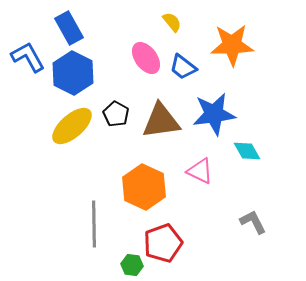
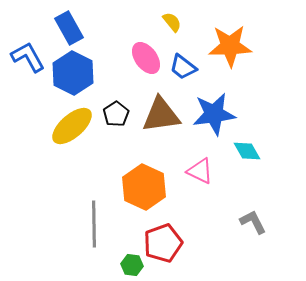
orange star: moved 2 px left, 1 px down
black pentagon: rotated 10 degrees clockwise
brown triangle: moved 6 px up
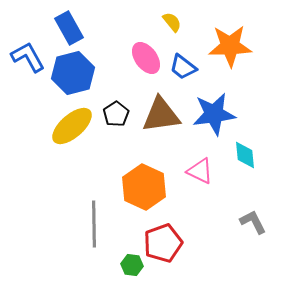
blue hexagon: rotated 18 degrees clockwise
cyan diamond: moved 2 px left, 4 px down; rotated 24 degrees clockwise
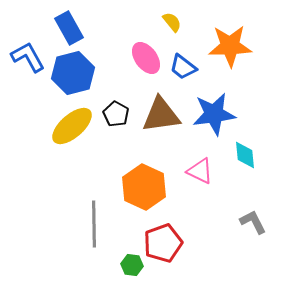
black pentagon: rotated 10 degrees counterclockwise
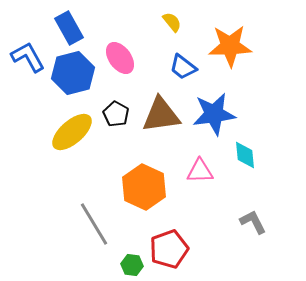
pink ellipse: moved 26 px left
yellow ellipse: moved 6 px down
pink triangle: rotated 28 degrees counterclockwise
gray line: rotated 30 degrees counterclockwise
red pentagon: moved 6 px right, 6 px down
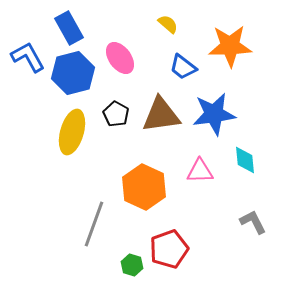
yellow semicircle: moved 4 px left, 2 px down; rotated 10 degrees counterclockwise
yellow ellipse: rotated 33 degrees counterclockwise
cyan diamond: moved 5 px down
gray line: rotated 51 degrees clockwise
green hexagon: rotated 10 degrees clockwise
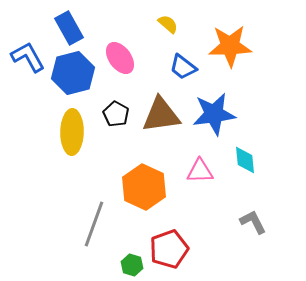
yellow ellipse: rotated 15 degrees counterclockwise
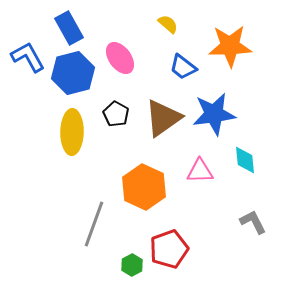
brown triangle: moved 2 px right, 3 px down; rotated 27 degrees counterclockwise
green hexagon: rotated 15 degrees clockwise
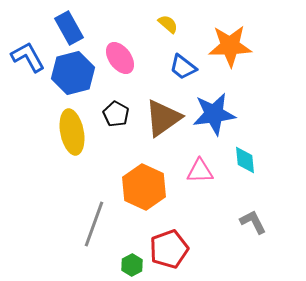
yellow ellipse: rotated 12 degrees counterclockwise
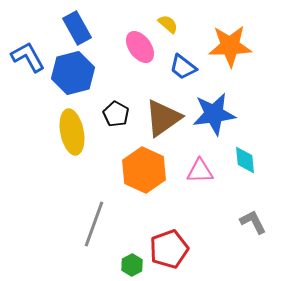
blue rectangle: moved 8 px right
pink ellipse: moved 20 px right, 11 px up
orange hexagon: moved 17 px up
